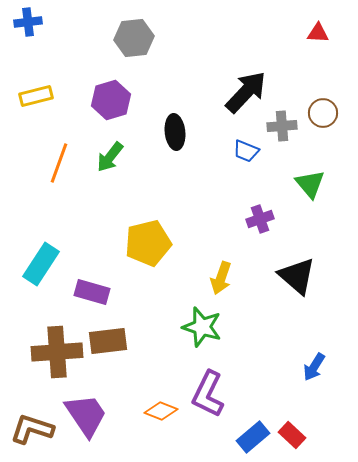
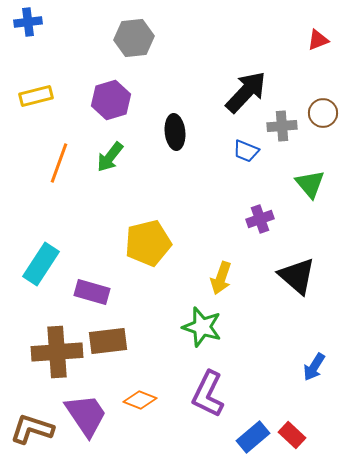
red triangle: moved 7 px down; rotated 25 degrees counterclockwise
orange diamond: moved 21 px left, 11 px up
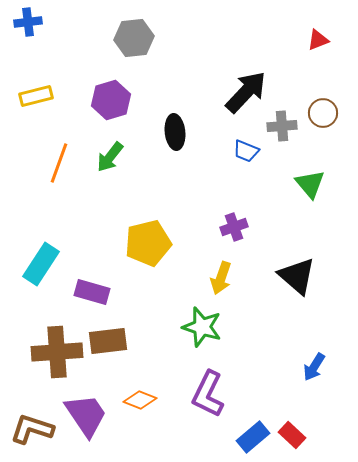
purple cross: moved 26 px left, 8 px down
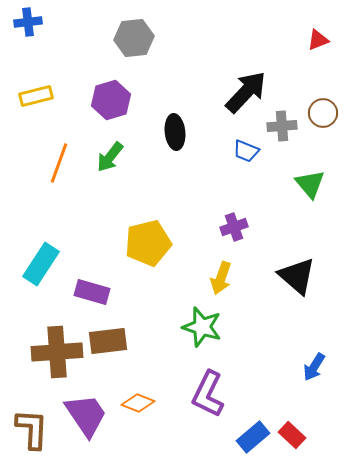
orange diamond: moved 2 px left, 3 px down
brown L-shape: rotated 75 degrees clockwise
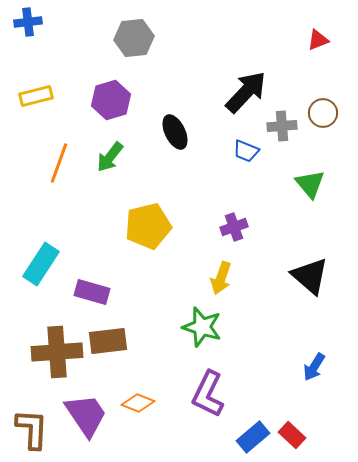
black ellipse: rotated 20 degrees counterclockwise
yellow pentagon: moved 17 px up
black triangle: moved 13 px right
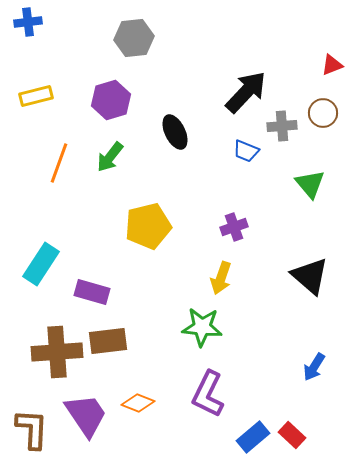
red triangle: moved 14 px right, 25 px down
green star: rotated 12 degrees counterclockwise
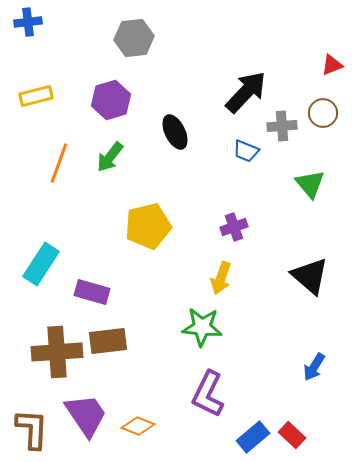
orange diamond: moved 23 px down
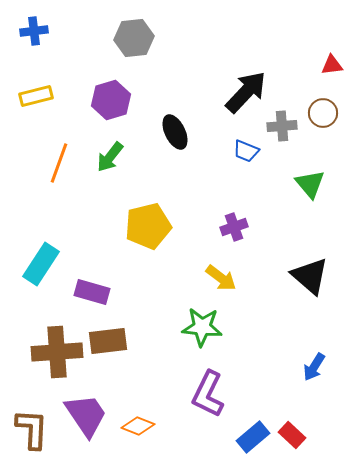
blue cross: moved 6 px right, 9 px down
red triangle: rotated 15 degrees clockwise
yellow arrow: rotated 72 degrees counterclockwise
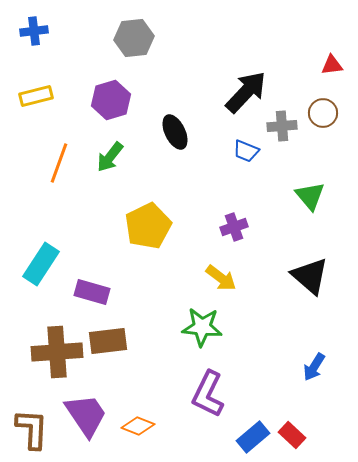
green triangle: moved 12 px down
yellow pentagon: rotated 12 degrees counterclockwise
